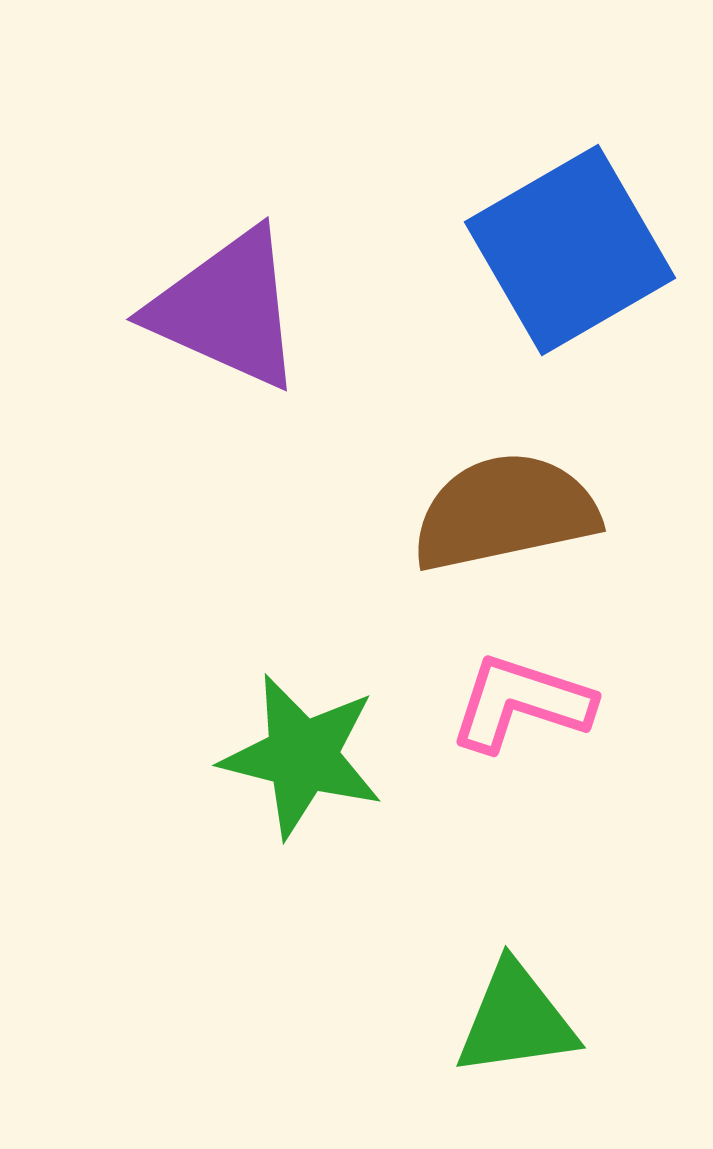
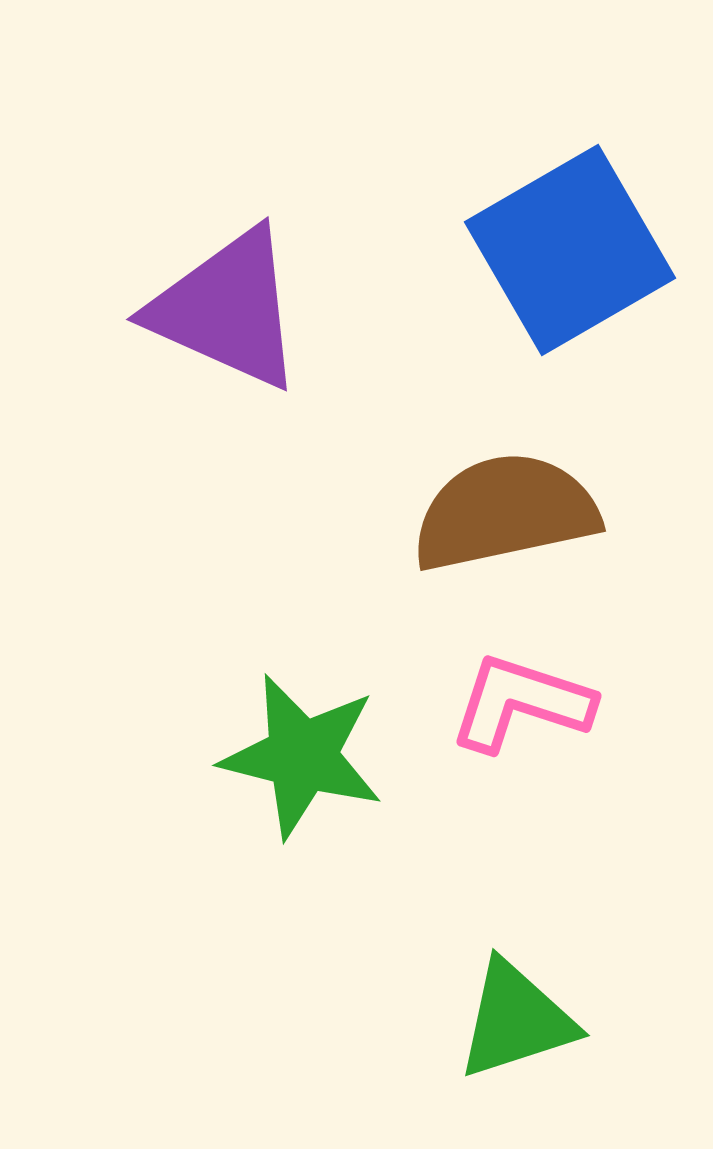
green triangle: rotated 10 degrees counterclockwise
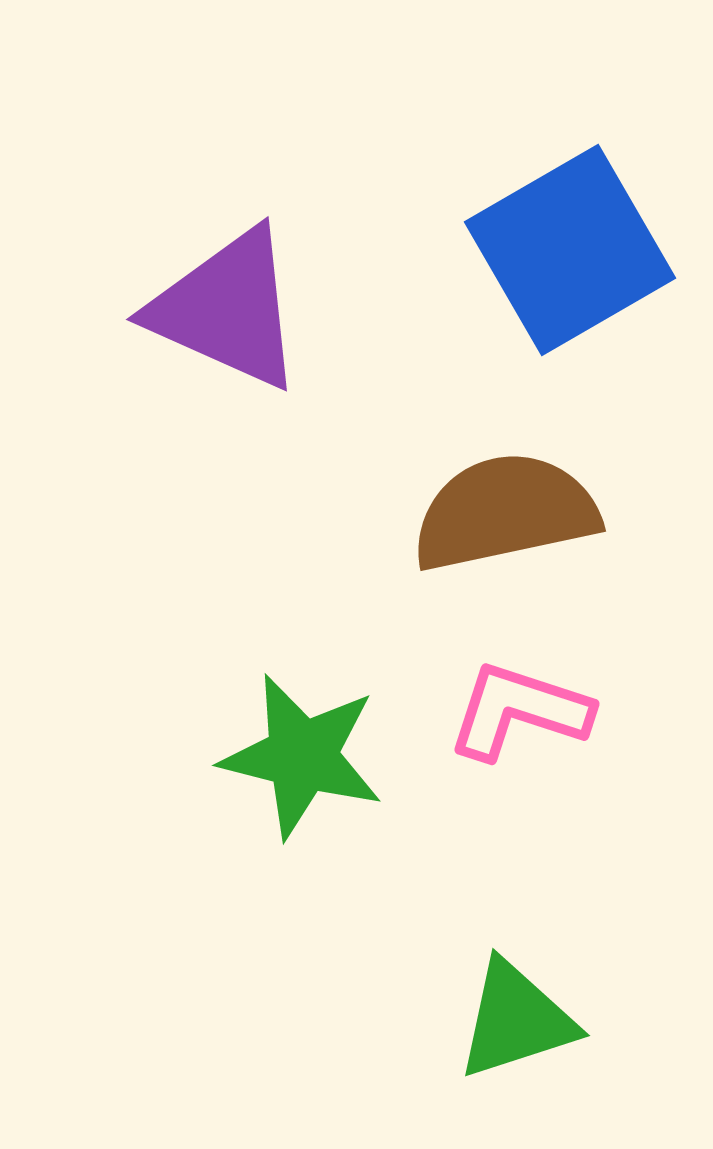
pink L-shape: moved 2 px left, 8 px down
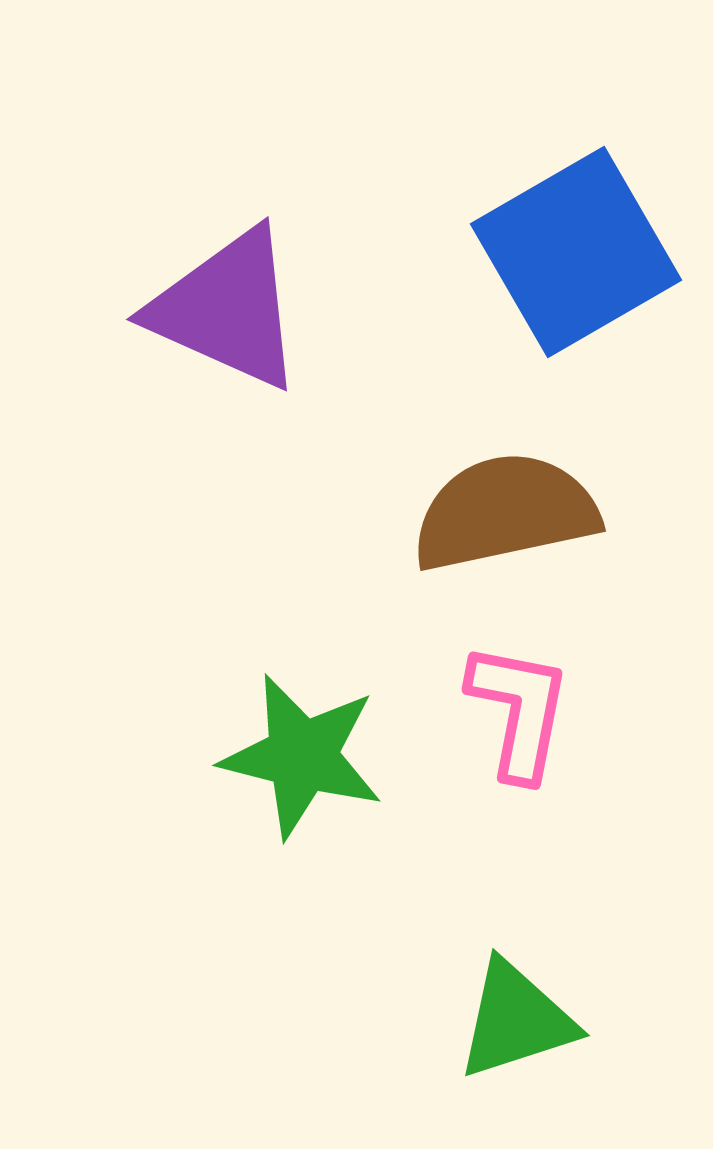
blue square: moved 6 px right, 2 px down
pink L-shape: rotated 83 degrees clockwise
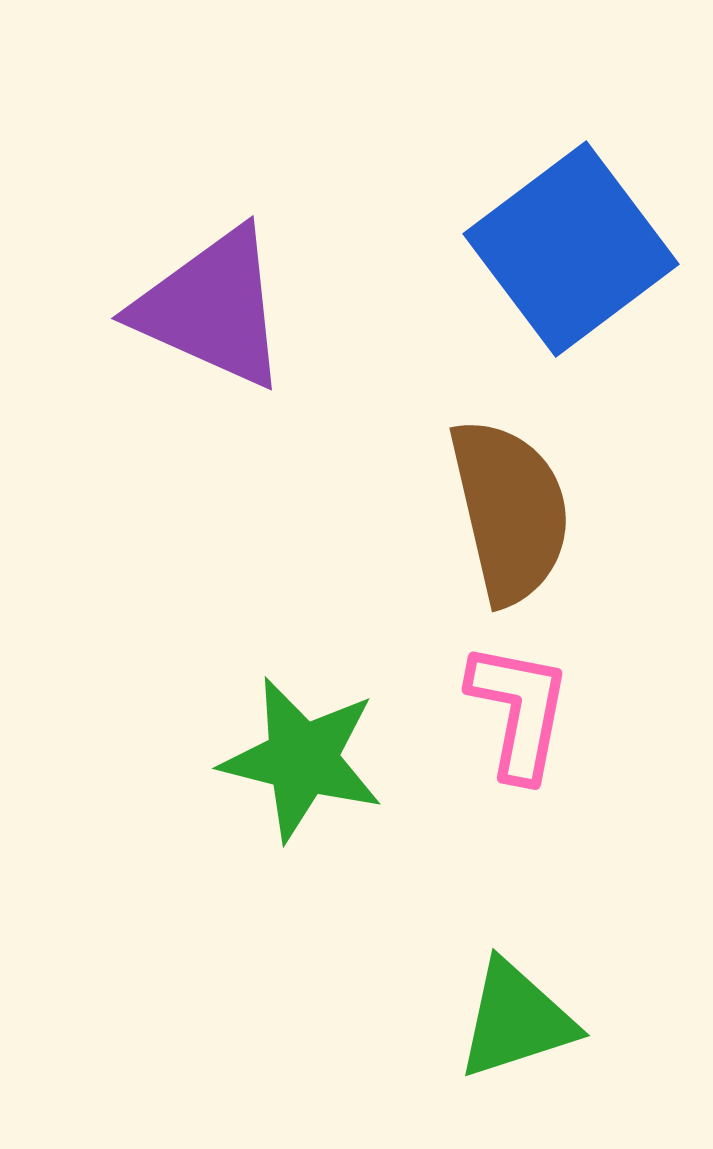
blue square: moved 5 px left, 3 px up; rotated 7 degrees counterclockwise
purple triangle: moved 15 px left, 1 px up
brown semicircle: moved 5 px right, 1 px up; rotated 89 degrees clockwise
green star: moved 3 px down
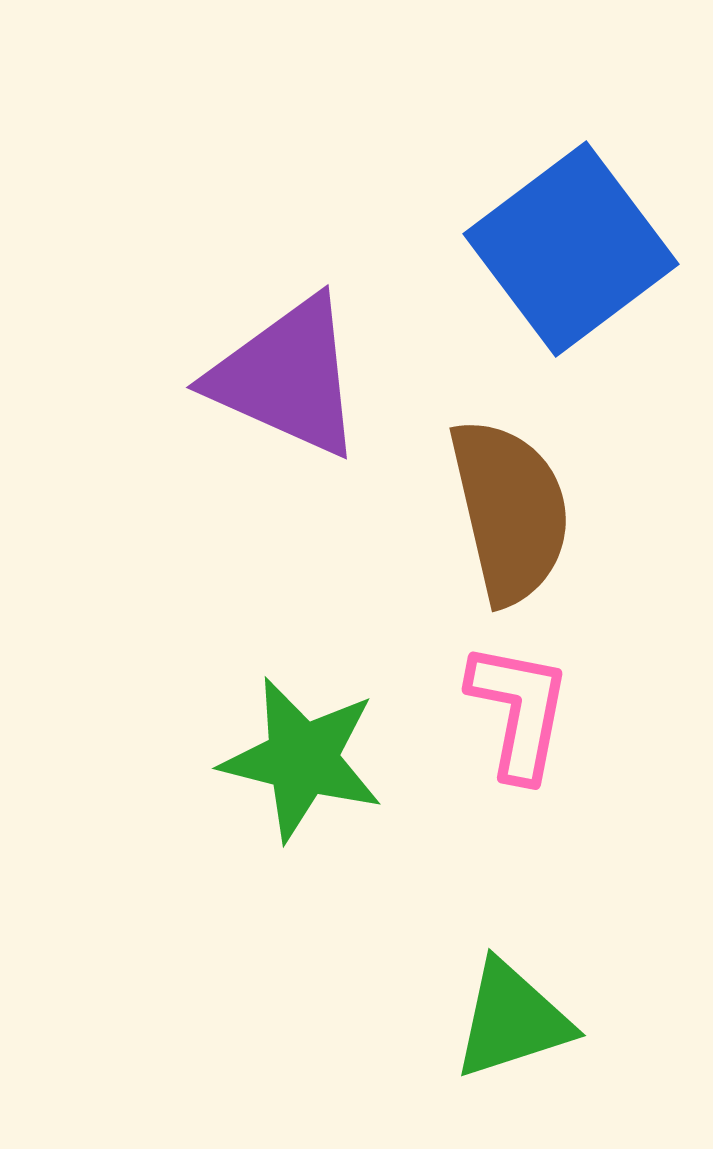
purple triangle: moved 75 px right, 69 px down
green triangle: moved 4 px left
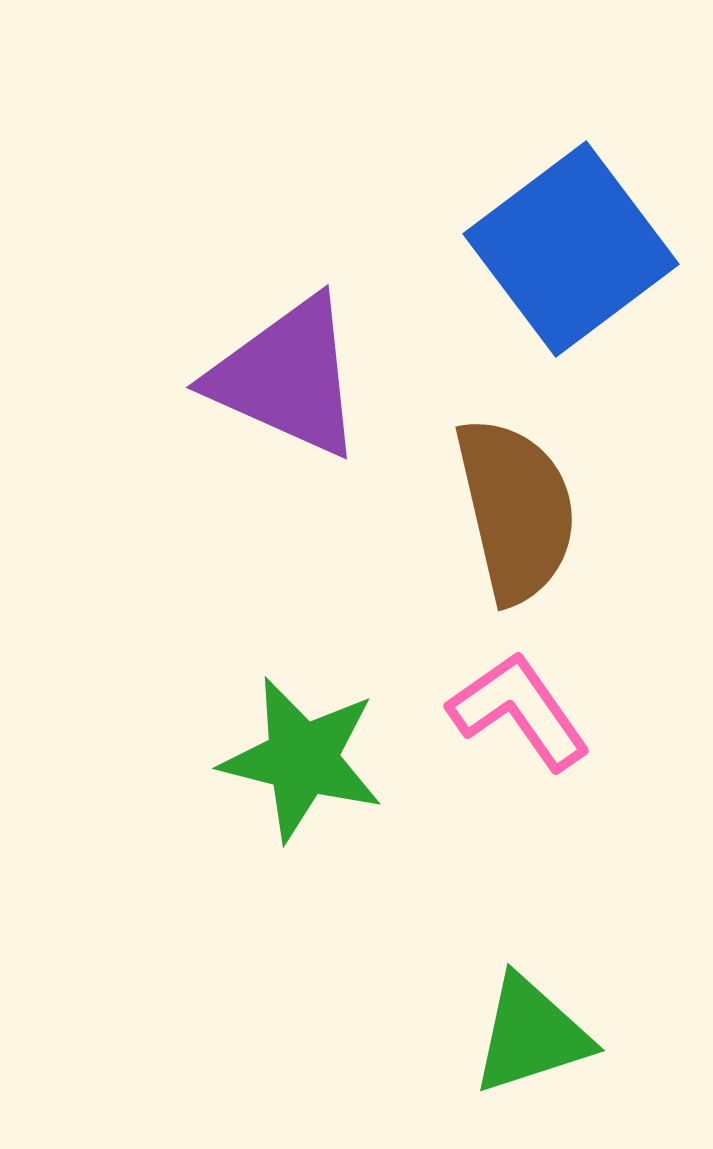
brown semicircle: moved 6 px right, 1 px up
pink L-shape: rotated 46 degrees counterclockwise
green triangle: moved 19 px right, 15 px down
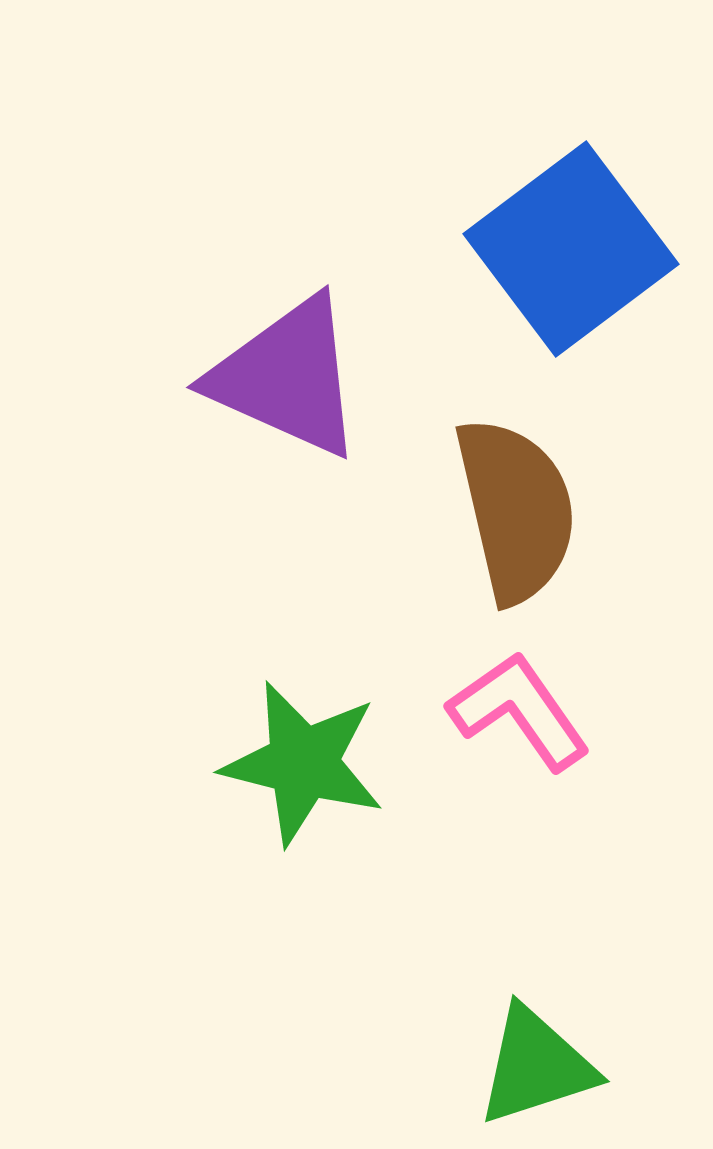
green star: moved 1 px right, 4 px down
green triangle: moved 5 px right, 31 px down
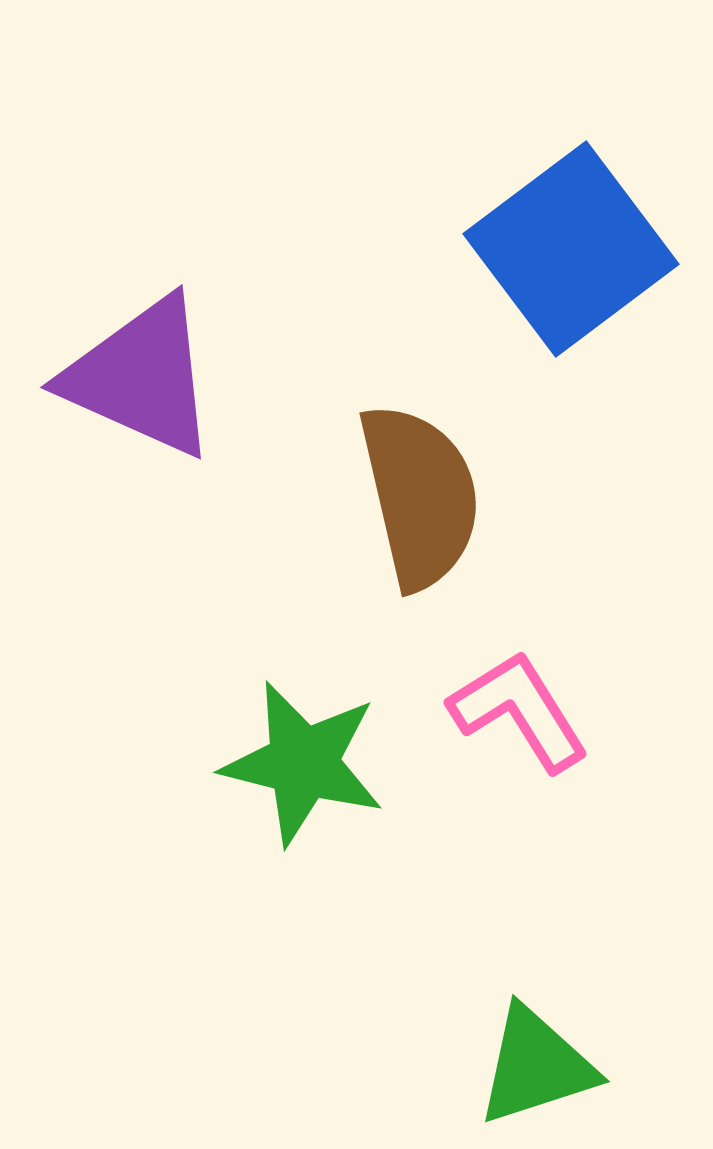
purple triangle: moved 146 px left
brown semicircle: moved 96 px left, 14 px up
pink L-shape: rotated 3 degrees clockwise
